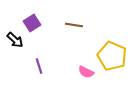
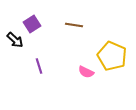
purple square: moved 1 px down
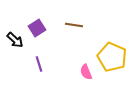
purple square: moved 5 px right, 4 px down
yellow pentagon: moved 1 px down
purple line: moved 2 px up
pink semicircle: rotated 42 degrees clockwise
